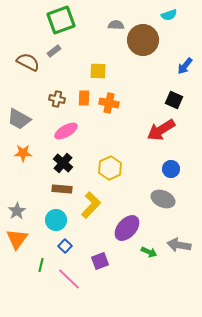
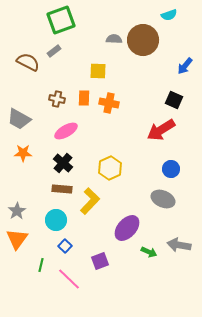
gray semicircle: moved 2 px left, 14 px down
yellow L-shape: moved 1 px left, 4 px up
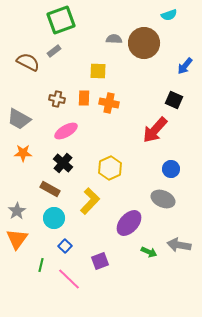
brown circle: moved 1 px right, 3 px down
red arrow: moved 6 px left; rotated 16 degrees counterclockwise
brown rectangle: moved 12 px left; rotated 24 degrees clockwise
cyan circle: moved 2 px left, 2 px up
purple ellipse: moved 2 px right, 5 px up
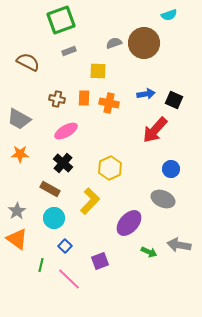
gray semicircle: moved 4 px down; rotated 21 degrees counterclockwise
gray rectangle: moved 15 px right; rotated 16 degrees clockwise
blue arrow: moved 39 px left, 28 px down; rotated 138 degrees counterclockwise
orange star: moved 3 px left, 1 px down
orange triangle: rotated 30 degrees counterclockwise
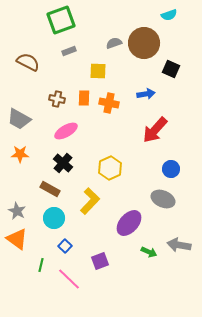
black square: moved 3 px left, 31 px up
gray star: rotated 12 degrees counterclockwise
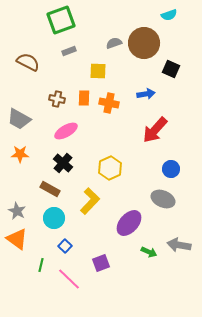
purple square: moved 1 px right, 2 px down
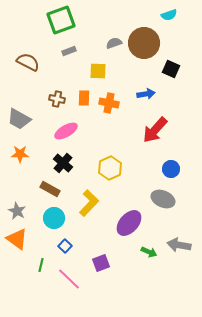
yellow L-shape: moved 1 px left, 2 px down
